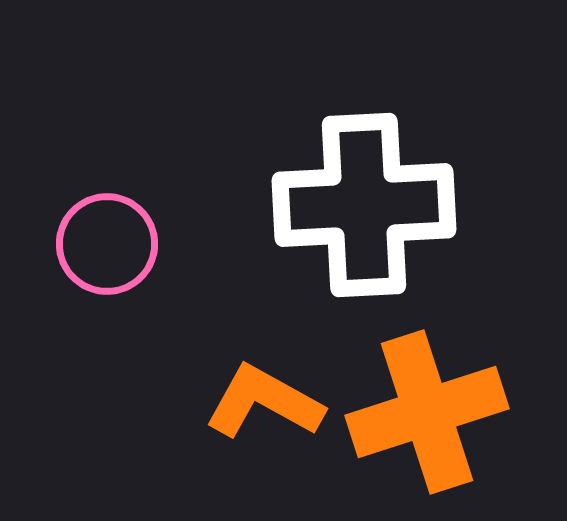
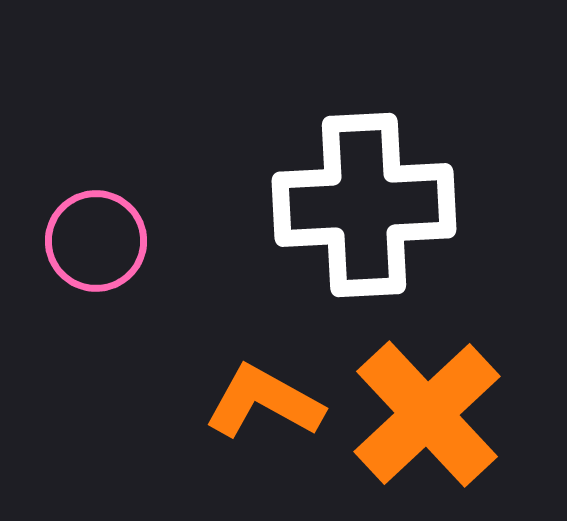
pink circle: moved 11 px left, 3 px up
orange cross: moved 2 px down; rotated 25 degrees counterclockwise
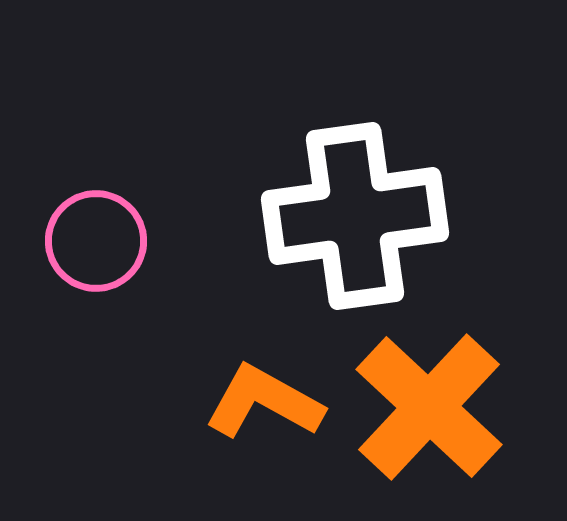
white cross: moved 9 px left, 11 px down; rotated 5 degrees counterclockwise
orange cross: moved 2 px right, 7 px up; rotated 4 degrees counterclockwise
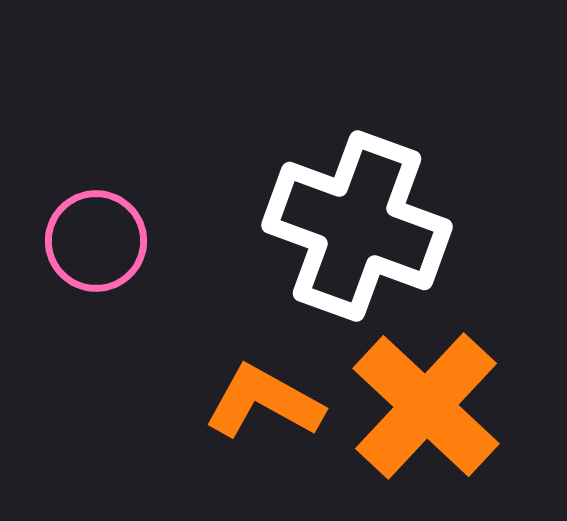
white cross: moved 2 px right, 10 px down; rotated 28 degrees clockwise
orange cross: moved 3 px left, 1 px up
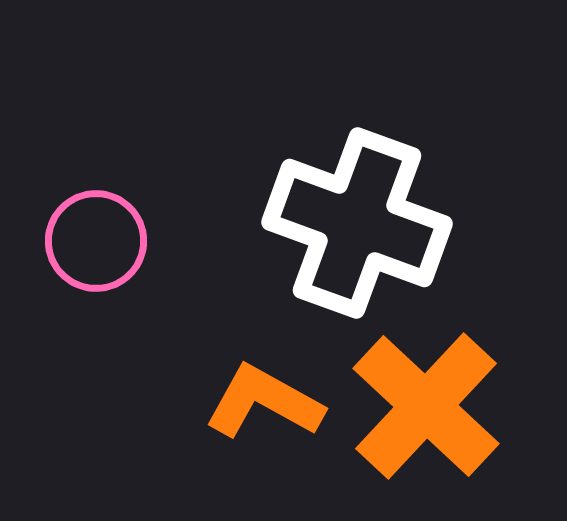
white cross: moved 3 px up
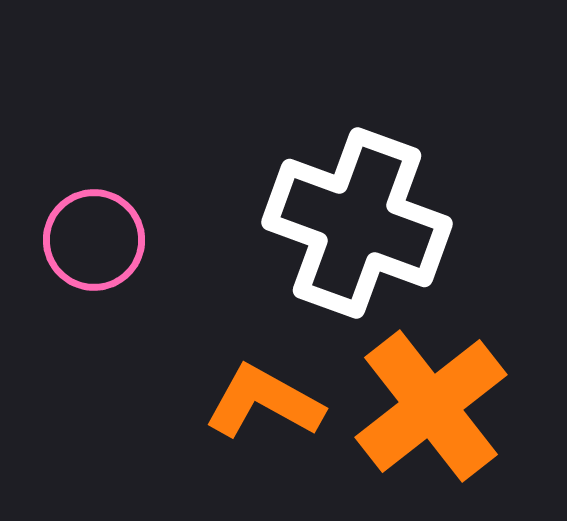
pink circle: moved 2 px left, 1 px up
orange cross: moved 5 px right; rotated 9 degrees clockwise
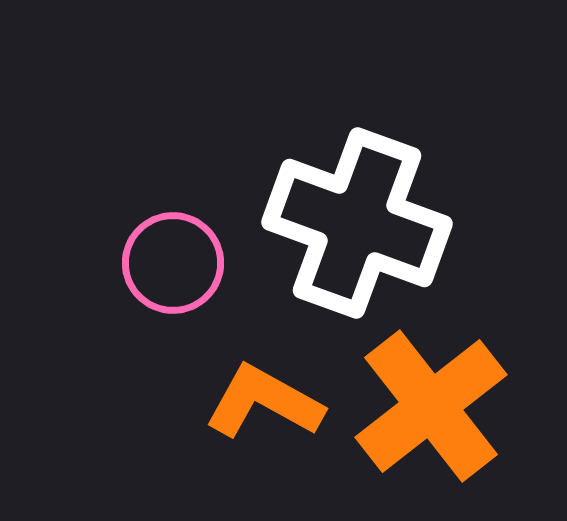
pink circle: moved 79 px right, 23 px down
